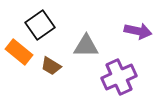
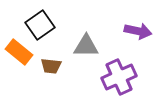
brown trapezoid: rotated 25 degrees counterclockwise
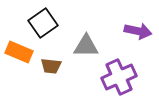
black square: moved 3 px right, 2 px up
orange rectangle: rotated 16 degrees counterclockwise
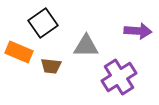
purple arrow: rotated 8 degrees counterclockwise
purple cross: rotated 8 degrees counterclockwise
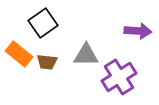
gray triangle: moved 9 px down
orange rectangle: moved 2 px down; rotated 16 degrees clockwise
brown trapezoid: moved 4 px left, 4 px up
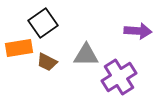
orange rectangle: moved 6 px up; rotated 48 degrees counterclockwise
brown trapezoid: rotated 20 degrees clockwise
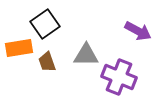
black square: moved 2 px right, 1 px down
purple arrow: rotated 24 degrees clockwise
brown trapezoid: rotated 45 degrees clockwise
purple cross: rotated 36 degrees counterclockwise
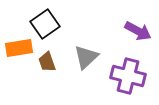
gray triangle: moved 2 px down; rotated 44 degrees counterclockwise
purple cross: moved 9 px right, 1 px up; rotated 8 degrees counterclockwise
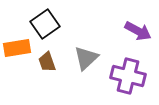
orange rectangle: moved 2 px left
gray triangle: moved 1 px down
